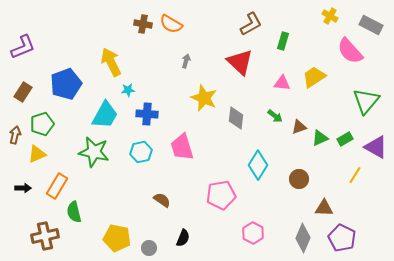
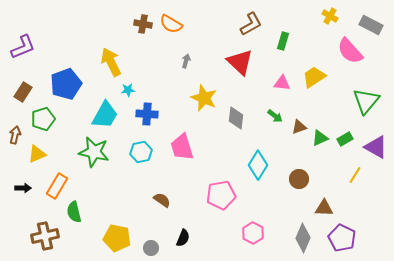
green pentagon at (42, 124): moved 1 px right, 5 px up
gray circle at (149, 248): moved 2 px right
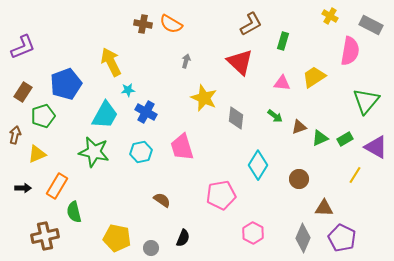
pink semicircle at (350, 51): rotated 128 degrees counterclockwise
blue cross at (147, 114): moved 1 px left, 2 px up; rotated 25 degrees clockwise
green pentagon at (43, 119): moved 3 px up
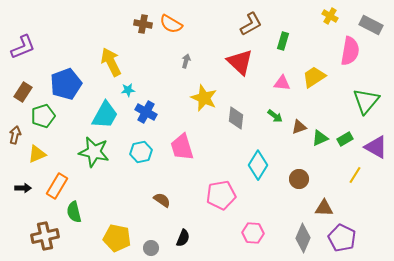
pink hexagon at (253, 233): rotated 25 degrees counterclockwise
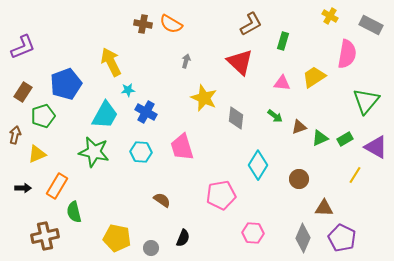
pink semicircle at (350, 51): moved 3 px left, 3 px down
cyan hexagon at (141, 152): rotated 15 degrees clockwise
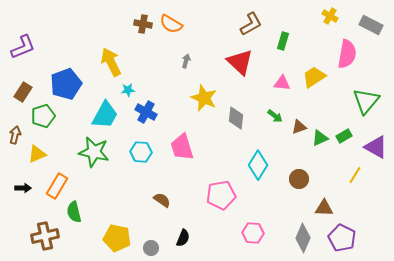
green rectangle at (345, 139): moved 1 px left, 3 px up
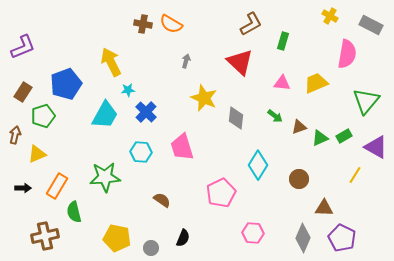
yellow trapezoid at (314, 77): moved 2 px right, 6 px down; rotated 10 degrees clockwise
blue cross at (146, 112): rotated 15 degrees clockwise
green star at (94, 152): moved 11 px right, 25 px down; rotated 16 degrees counterclockwise
pink pentagon at (221, 195): moved 2 px up; rotated 16 degrees counterclockwise
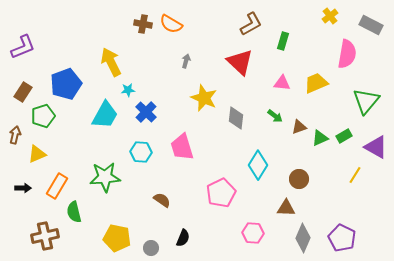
yellow cross at (330, 16): rotated 21 degrees clockwise
brown triangle at (324, 208): moved 38 px left
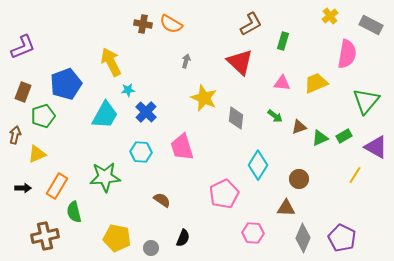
brown rectangle at (23, 92): rotated 12 degrees counterclockwise
pink pentagon at (221, 193): moved 3 px right, 1 px down
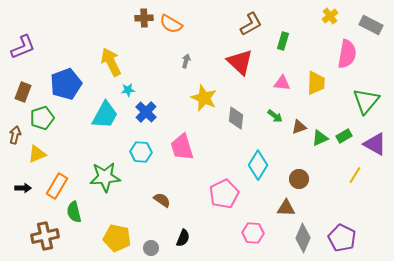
brown cross at (143, 24): moved 1 px right, 6 px up; rotated 12 degrees counterclockwise
yellow trapezoid at (316, 83): rotated 115 degrees clockwise
green pentagon at (43, 116): moved 1 px left, 2 px down
purple triangle at (376, 147): moved 1 px left, 3 px up
